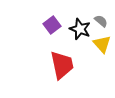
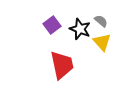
yellow triangle: moved 2 px up
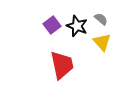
gray semicircle: moved 2 px up
black star: moved 3 px left, 3 px up
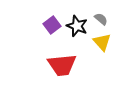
red trapezoid: rotated 96 degrees clockwise
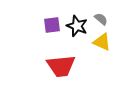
purple square: rotated 30 degrees clockwise
yellow triangle: rotated 24 degrees counterclockwise
red trapezoid: moved 1 px left, 1 px down
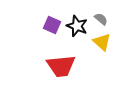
purple square: rotated 30 degrees clockwise
yellow triangle: rotated 18 degrees clockwise
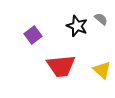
purple square: moved 19 px left, 10 px down; rotated 30 degrees clockwise
yellow triangle: moved 28 px down
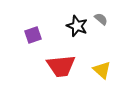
purple square: rotated 18 degrees clockwise
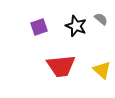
black star: moved 1 px left
purple square: moved 6 px right, 8 px up
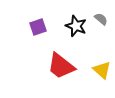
purple square: moved 1 px left
red trapezoid: rotated 44 degrees clockwise
